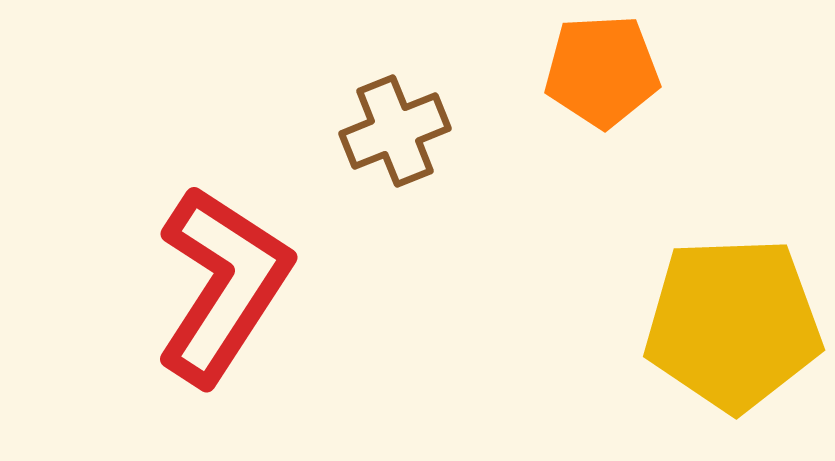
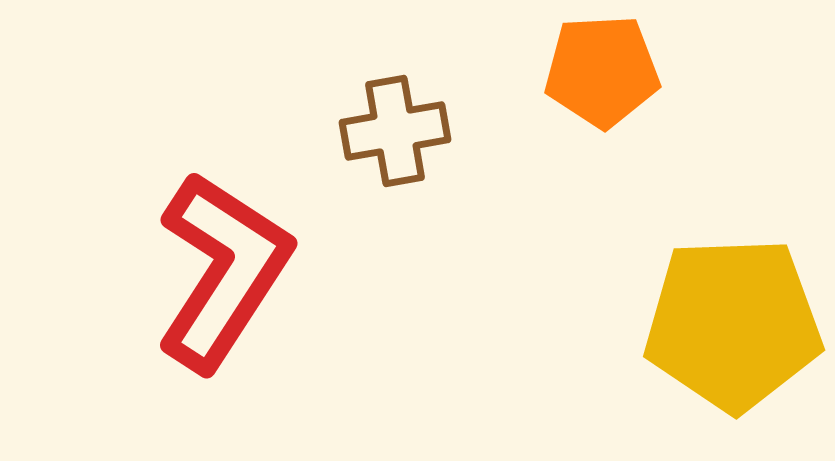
brown cross: rotated 12 degrees clockwise
red L-shape: moved 14 px up
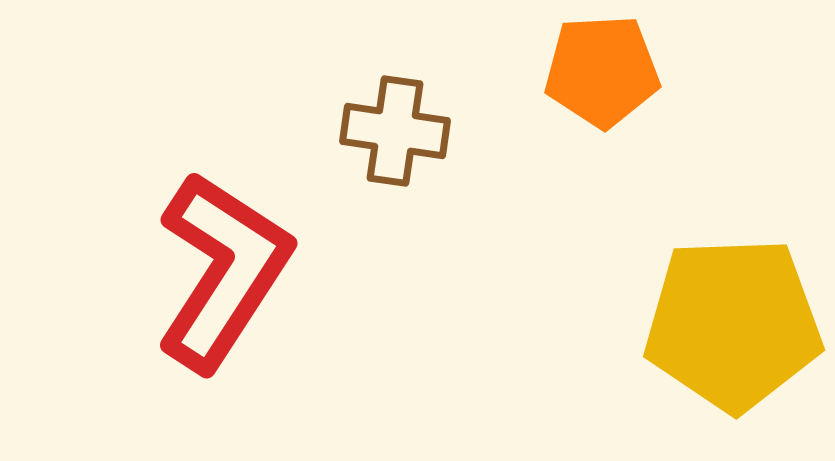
brown cross: rotated 18 degrees clockwise
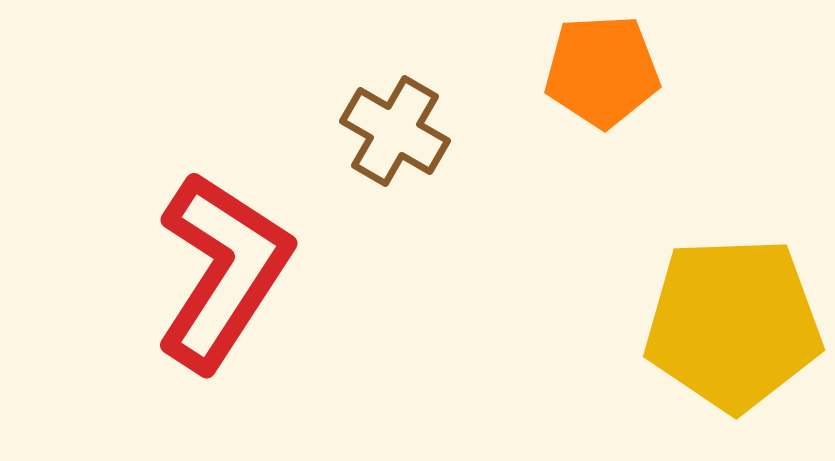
brown cross: rotated 22 degrees clockwise
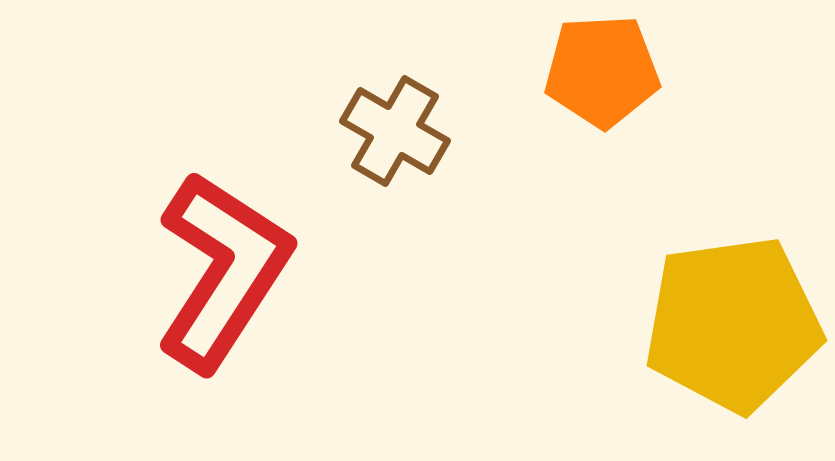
yellow pentagon: rotated 6 degrees counterclockwise
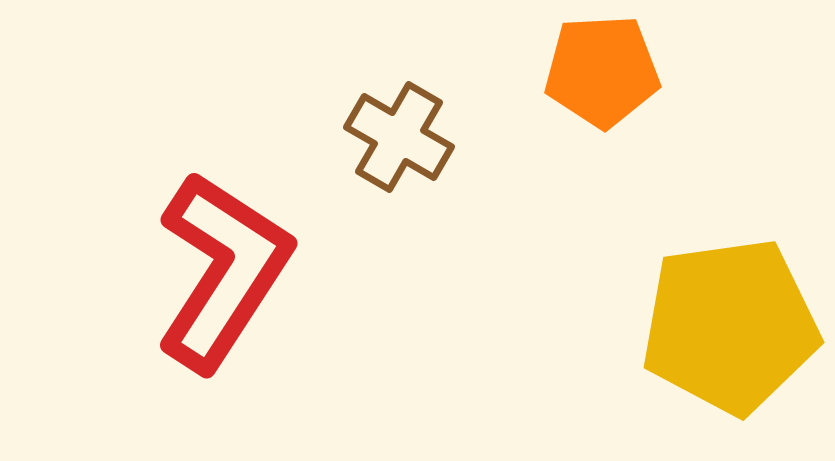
brown cross: moved 4 px right, 6 px down
yellow pentagon: moved 3 px left, 2 px down
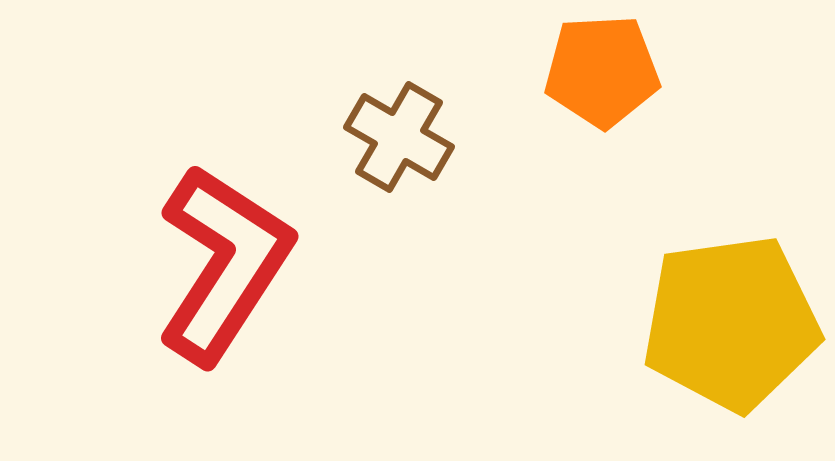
red L-shape: moved 1 px right, 7 px up
yellow pentagon: moved 1 px right, 3 px up
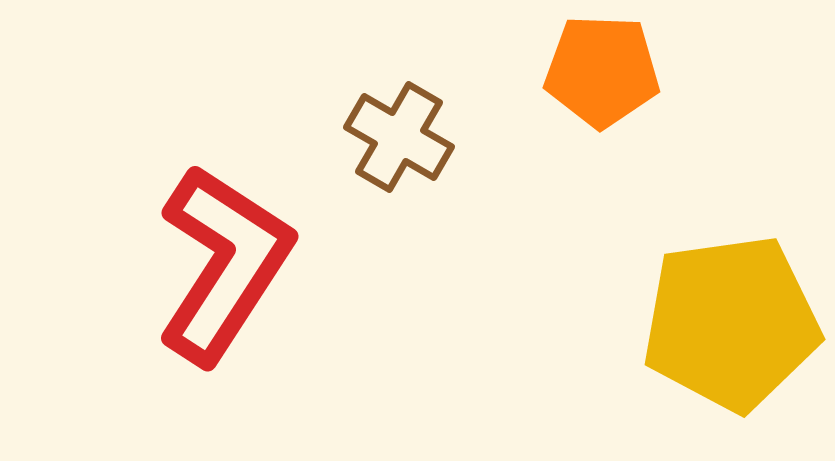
orange pentagon: rotated 5 degrees clockwise
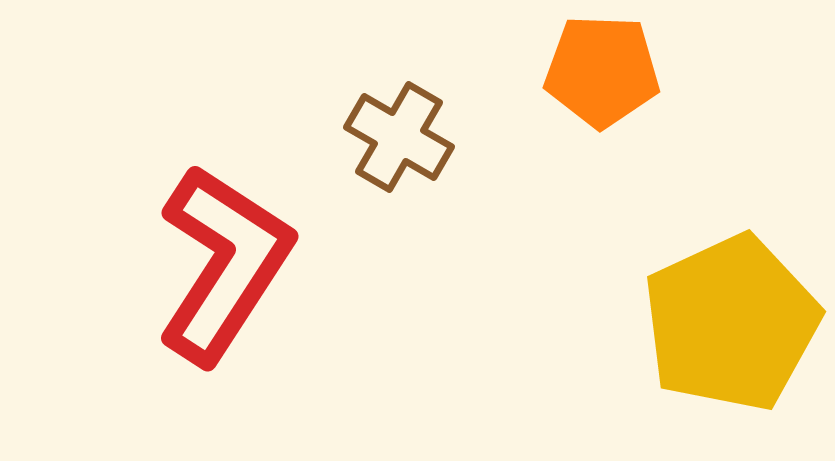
yellow pentagon: rotated 17 degrees counterclockwise
